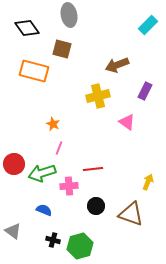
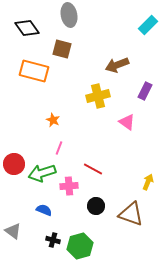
orange star: moved 4 px up
red line: rotated 36 degrees clockwise
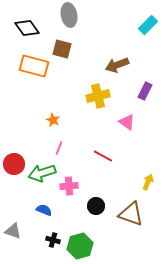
orange rectangle: moved 5 px up
red line: moved 10 px right, 13 px up
gray triangle: rotated 18 degrees counterclockwise
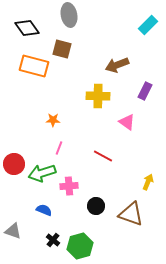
yellow cross: rotated 15 degrees clockwise
orange star: rotated 24 degrees counterclockwise
black cross: rotated 24 degrees clockwise
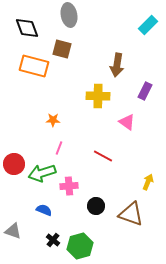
black diamond: rotated 15 degrees clockwise
brown arrow: rotated 60 degrees counterclockwise
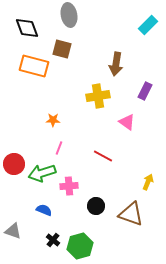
brown arrow: moved 1 px left, 1 px up
yellow cross: rotated 10 degrees counterclockwise
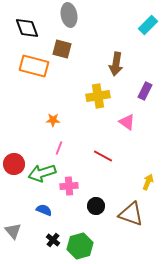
gray triangle: rotated 30 degrees clockwise
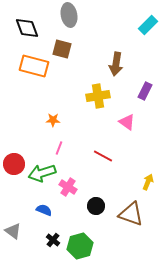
pink cross: moved 1 px left, 1 px down; rotated 36 degrees clockwise
gray triangle: rotated 12 degrees counterclockwise
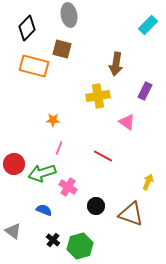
black diamond: rotated 65 degrees clockwise
